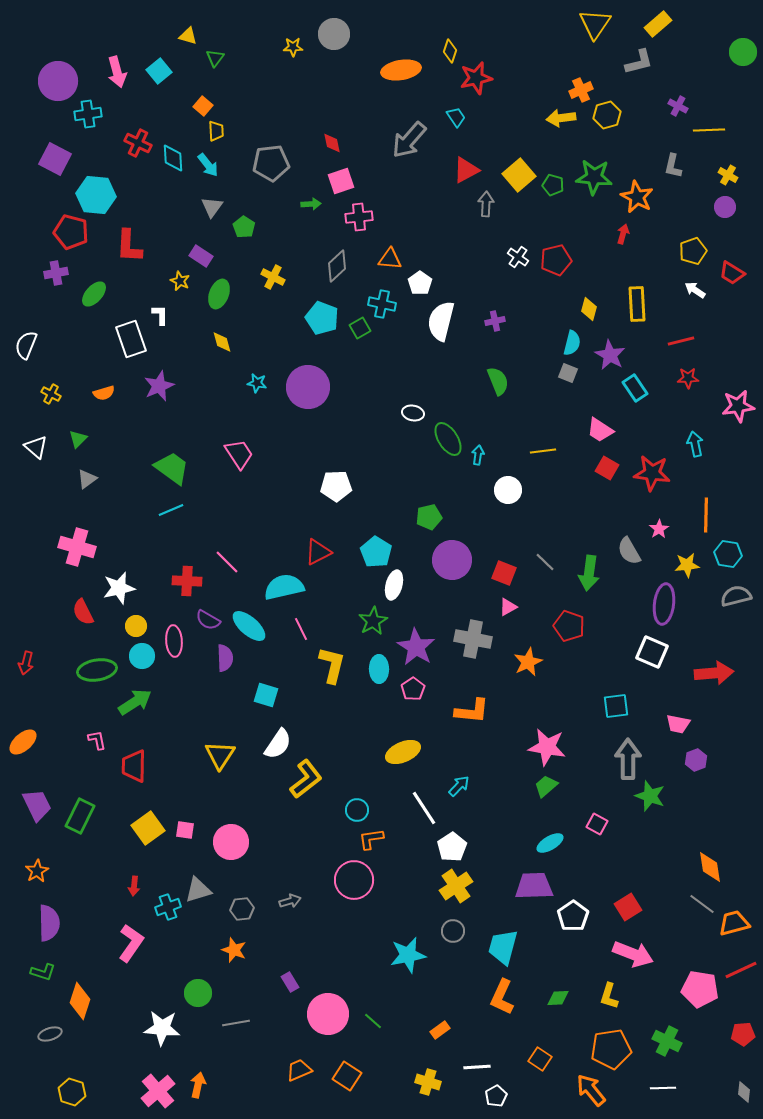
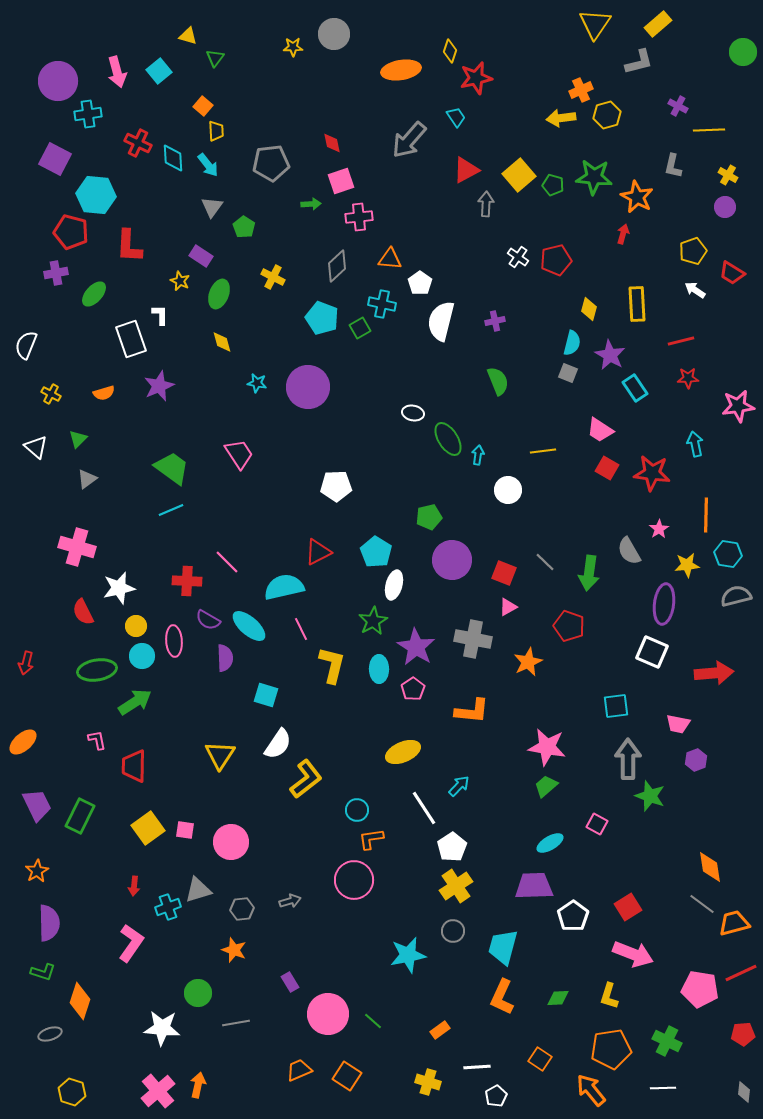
red line at (741, 970): moved 3 px down
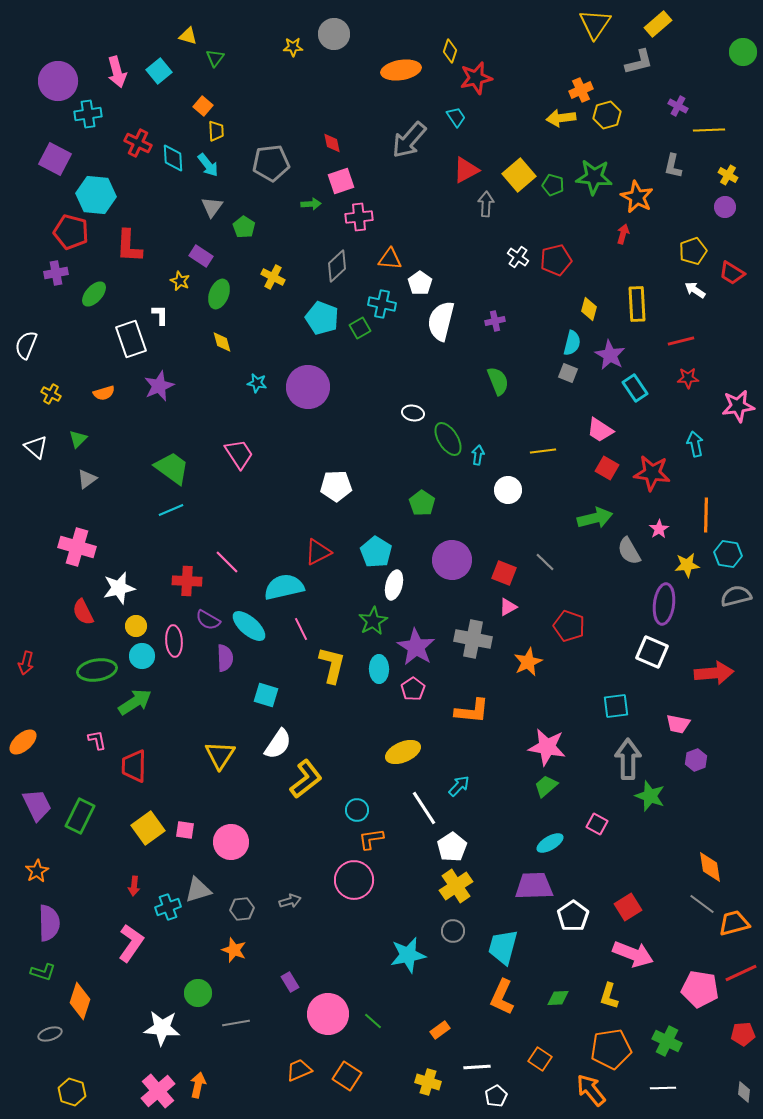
green pentagon at (429, 517): moved 7 px left, 14 px up; rotated 25 degrees counterclockwise
green arrow at (589, 573): moved 6 px right, 55 px up; rotated 112 degrees counterclockwise
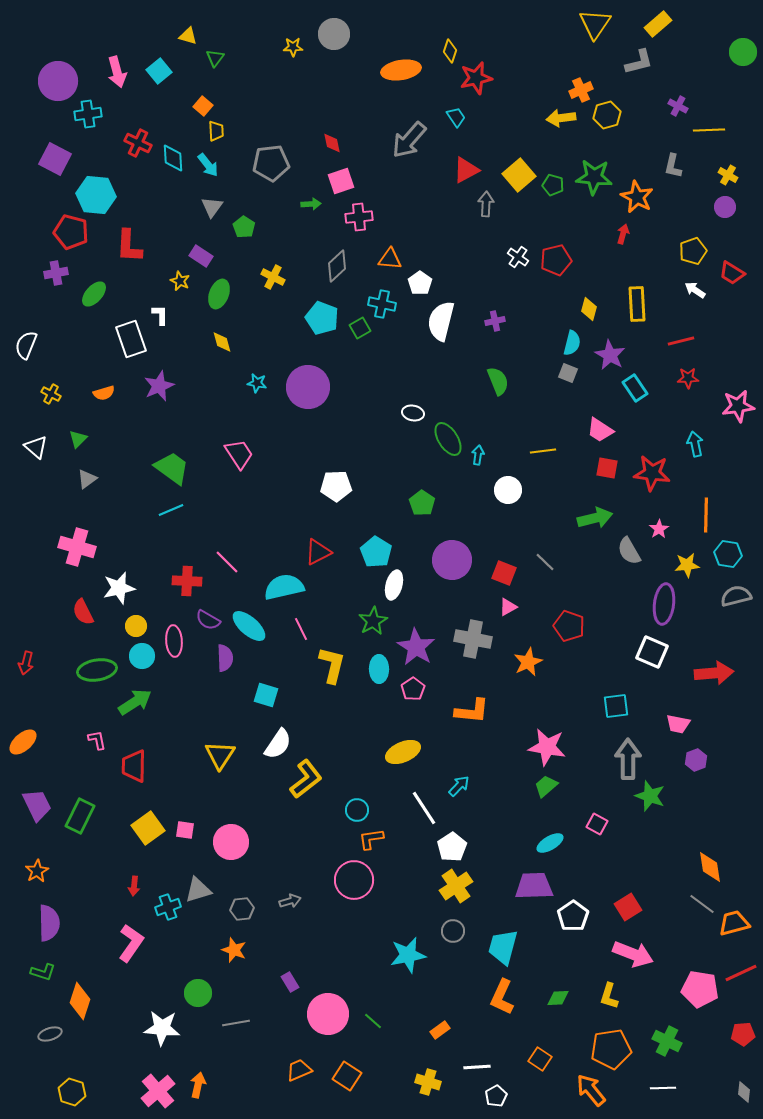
red square at (607, 468): rotated 20 degrees counterclockwise
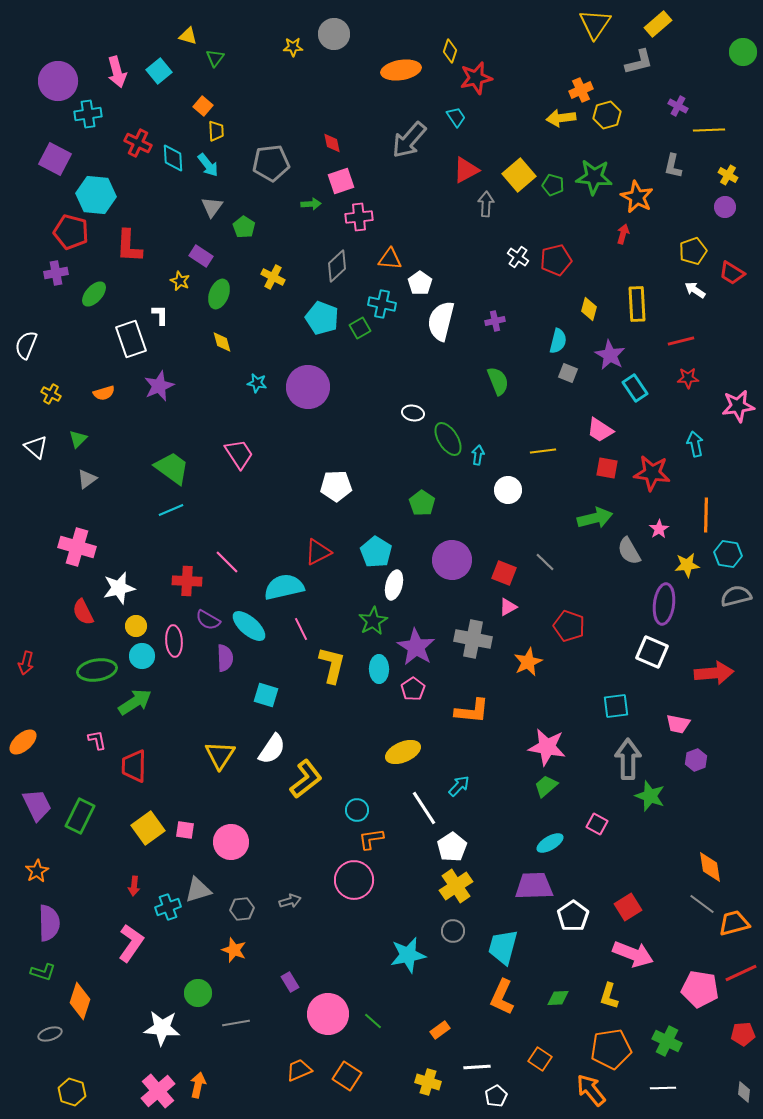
cyan semicircle at (572, 343): moved 14 px left, 2 px up
white semicircle at (278, 744): moved 6 px left, 5 px down
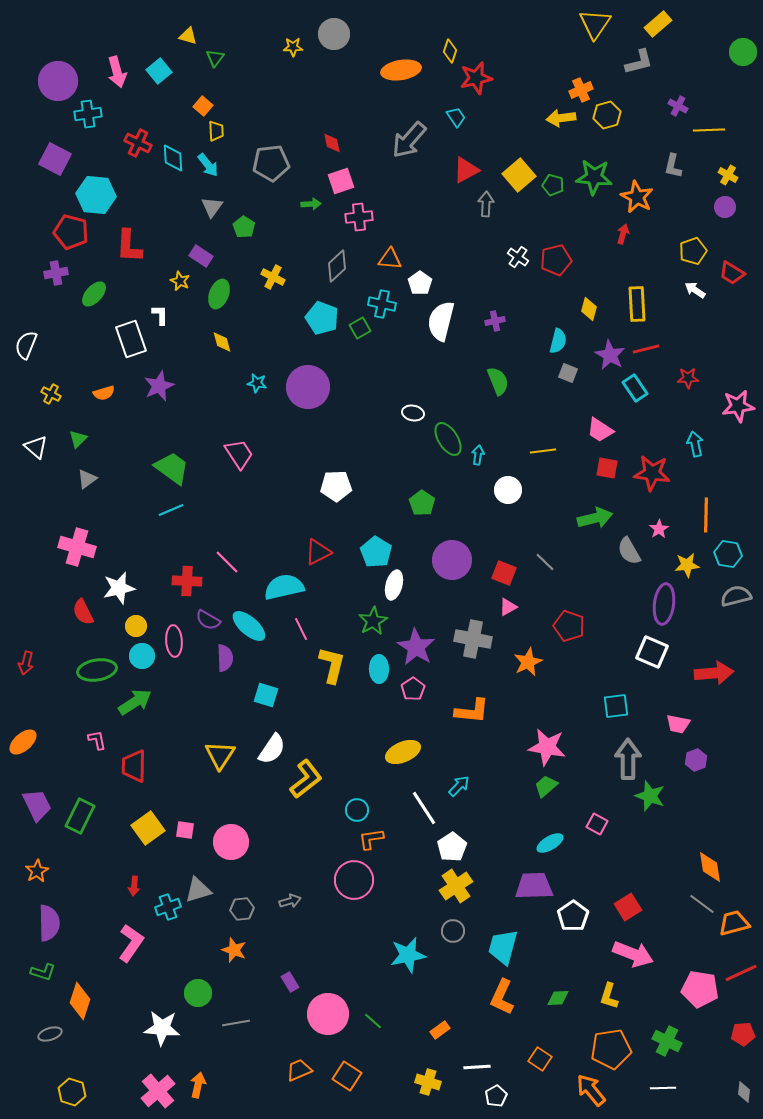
red line at (681, 341): moved 35 px left, 8 px down
